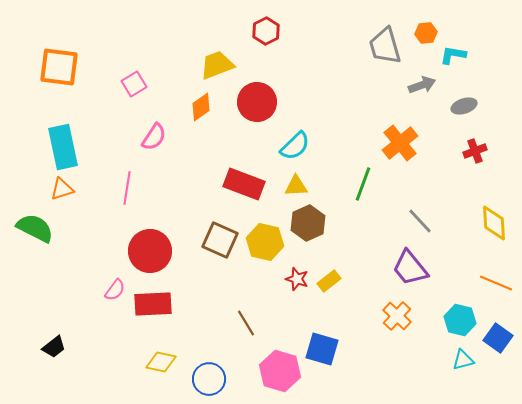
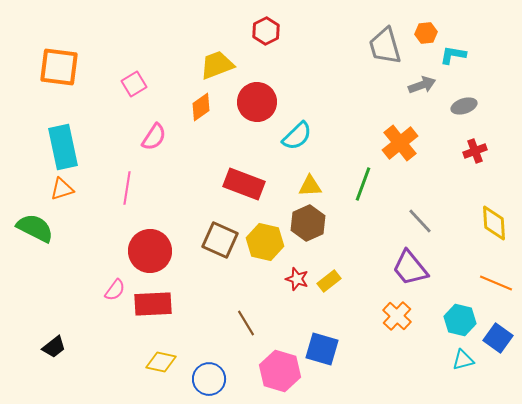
cyan semicircle at (295, 146): moved 2 px right, 10 px up
yellow triangle at (296, 186): moved 14 px right
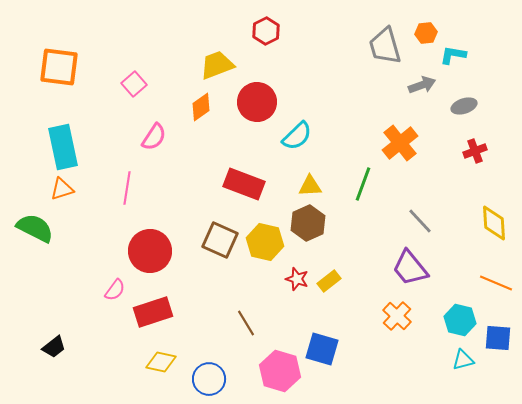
pink square at (134, 84): rotated 10 degrees counterclockwise
red rectangle at (153, 304): moved 8 px down; rotated 15 degrees counterclockwise
blue square at (498, 338): rotated 32 degrees counterclockwise
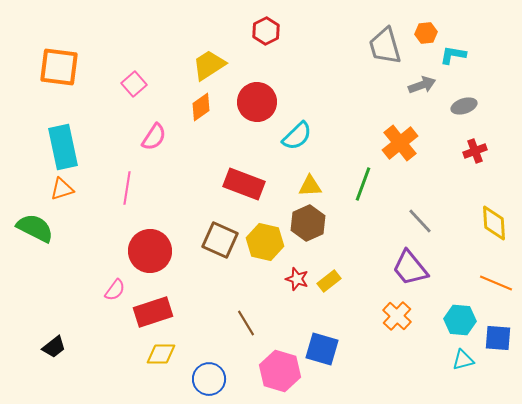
yellow trapezoid at (217, 65): moved 8 px left; rotated 12 degrees counterclockwise
cyan hexagon at (460, 320): rotated 8 degrees counterclockwise
yellow diamond at (161, 362): moved 8 px up; rotated 12 degrees counterclockwise
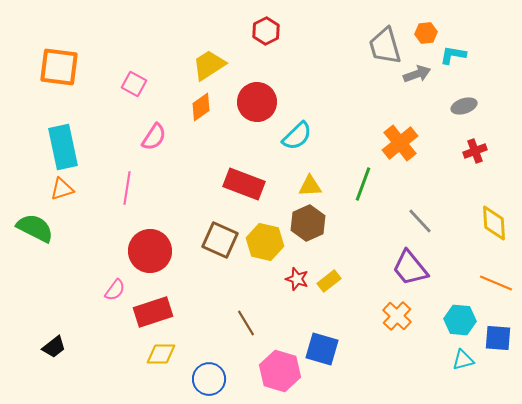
pink square at (134, 84): rotated 20 degrees counterclockwise
gray arrow at (422, 85): moved 5 px left, 11 px up
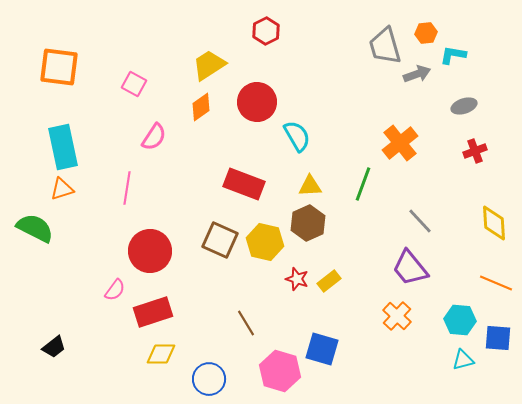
cyan semicircle at (297, 136): rotated 76 degrees counterclockwise
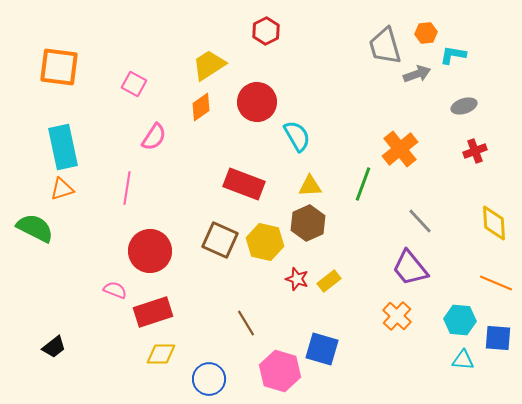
orange cross at (400, 143): moved 6 px down
pink semicircle at (115, 290): rotated 105 degrees counterclockwise
cyan triangle at (463, 360): rotated 20 degrees clockwise
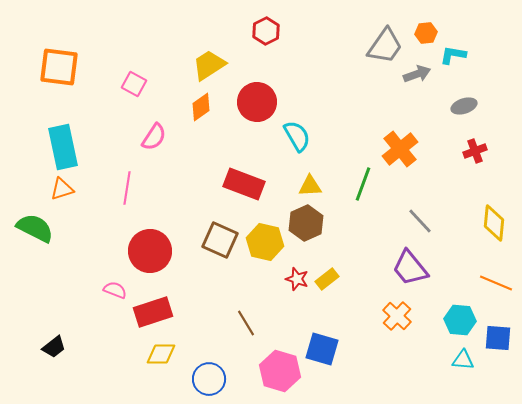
gray trapezoid at (385, 46): rotated 129 degrees counterclockwise
brown hexagon at (308, 223): moved 2 px left
yellow diamond at (494, 223): rotated 9 degrees clockwise
yellow rectangle at (329, 281): moved 2 px left, 2 px up
